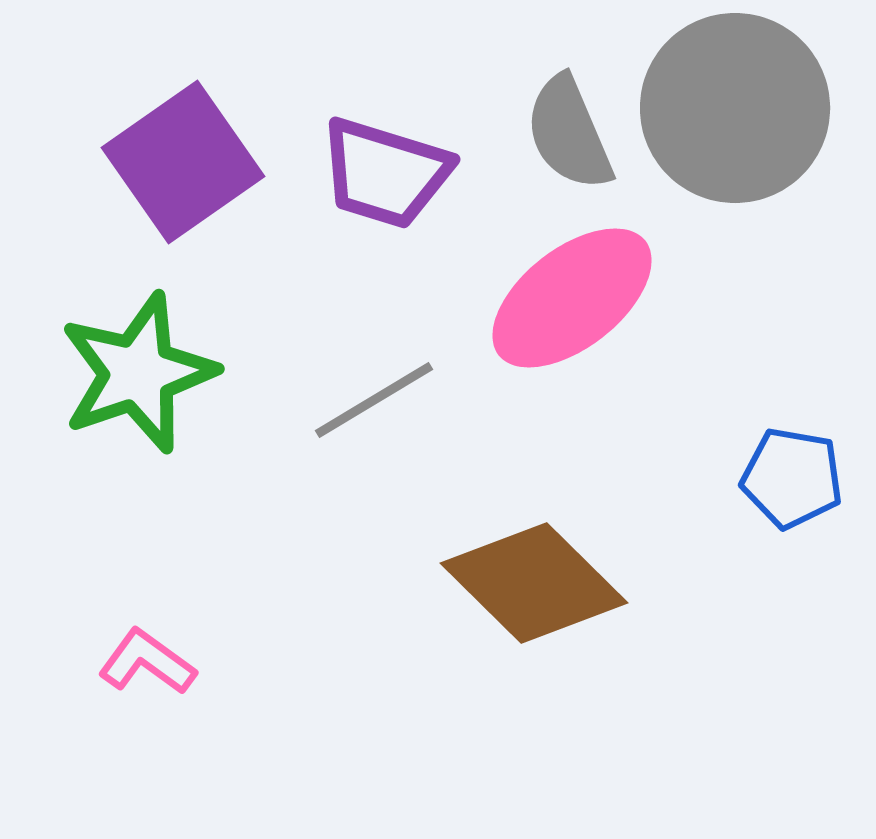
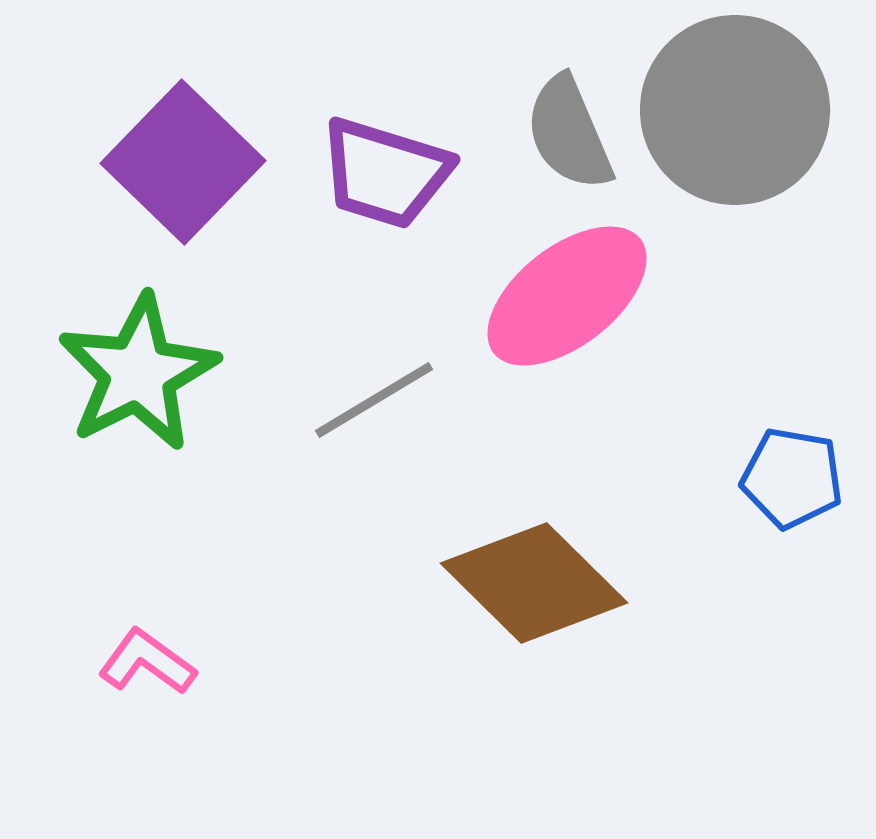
gray circle: moved 2 px down
purple square: rotated 11 degrees counterclockwise
pink ellipse: moved 5 px left, 2 px up
green star: rotated 8 degrees counterclockwise
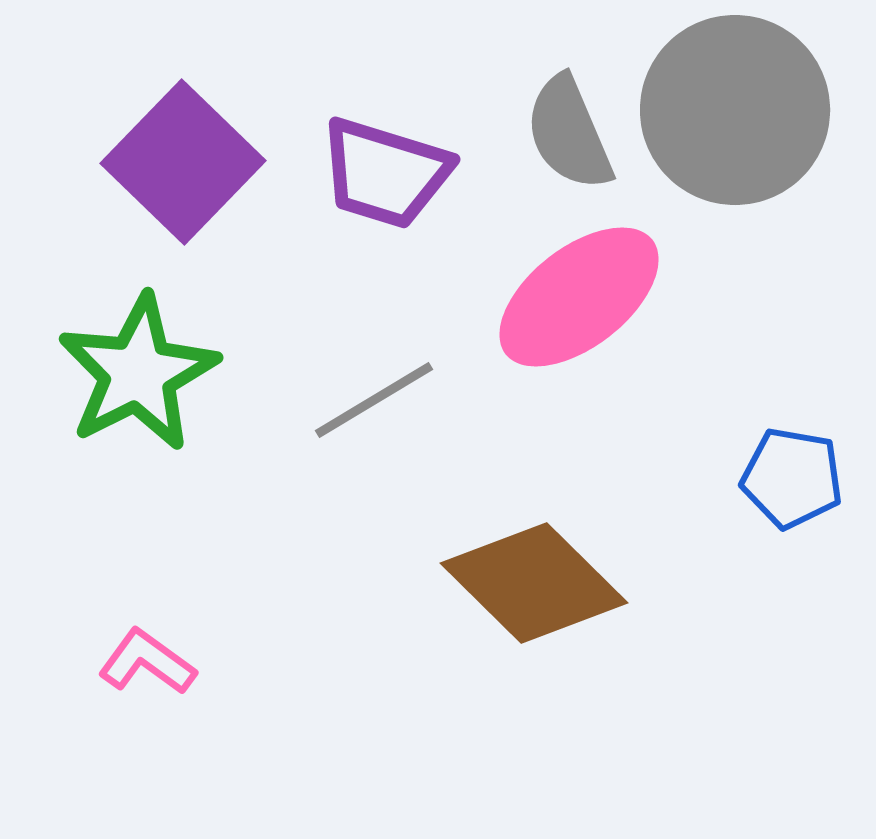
pink ellipse: moved 12 px right, 1 px down
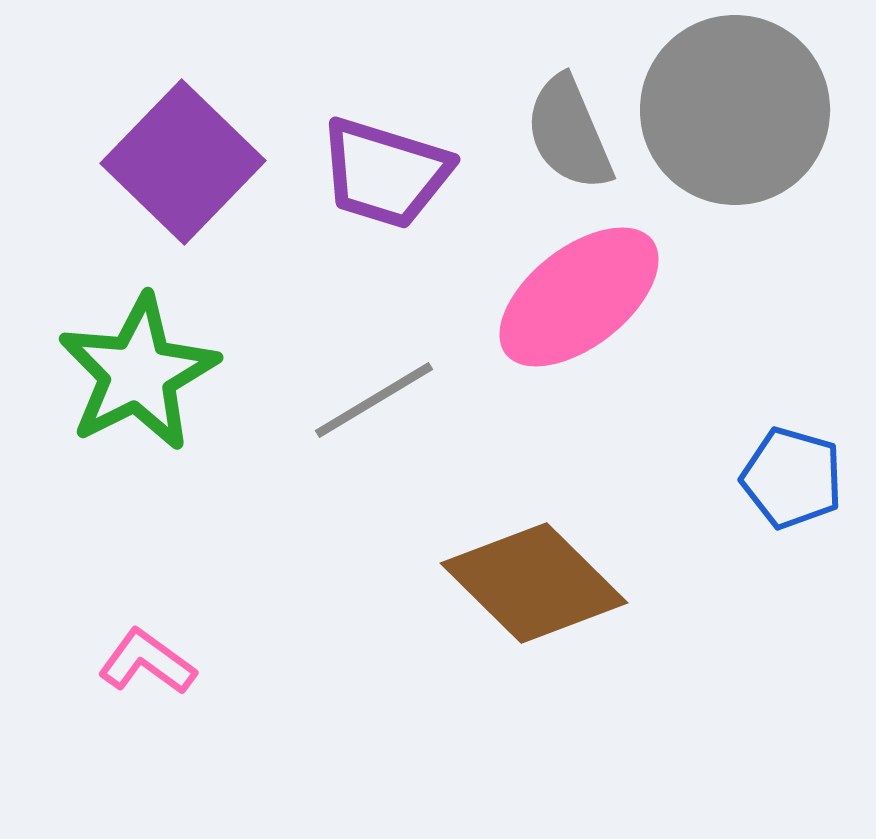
blue pentagon: rotated 6 degrees clockwise
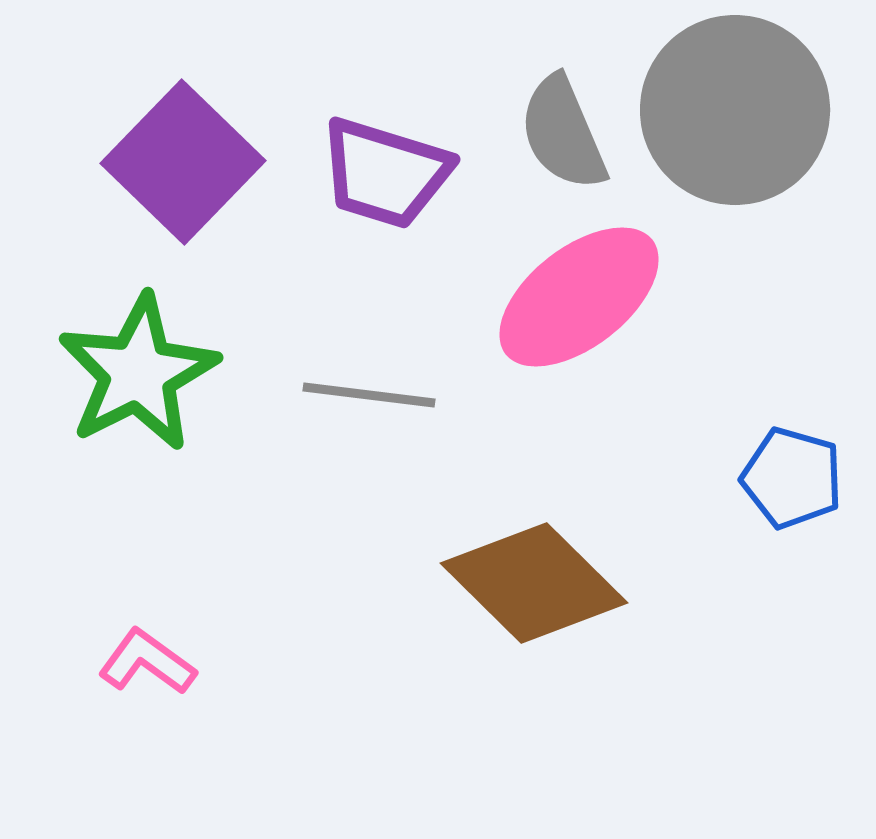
gray semicircle: moved 6 px left
gray line: moved 5 px left, 5 px up; rotated 38 degrees clockwise
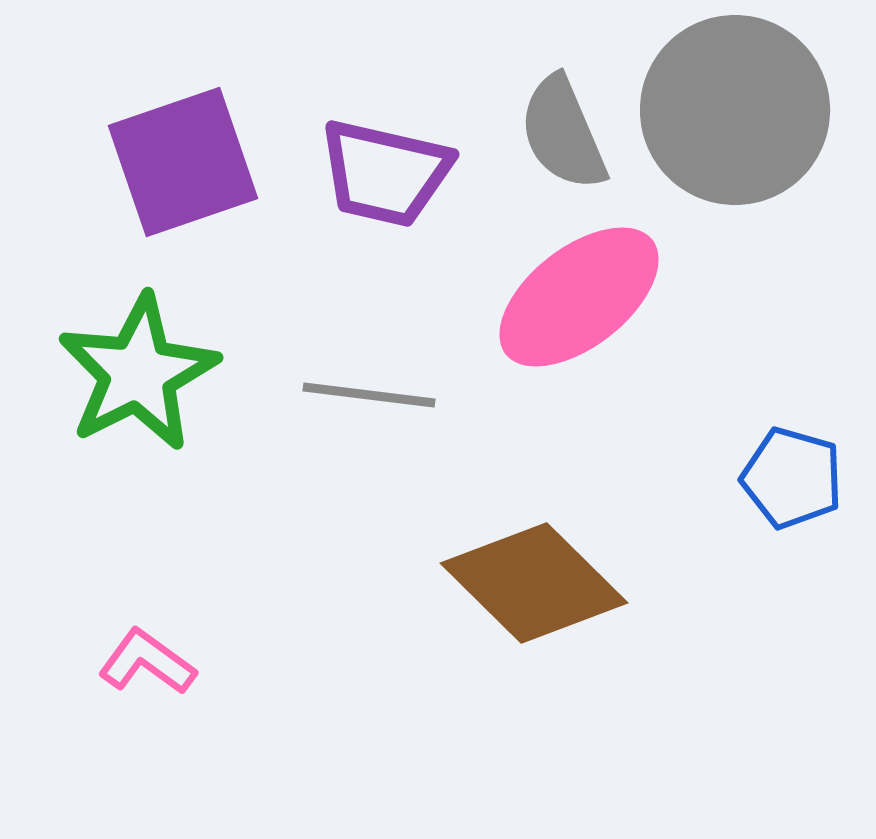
purple square: rotated 27 degrees clockwise
purple trapezoid: rotated 4 degrees counterclockwise
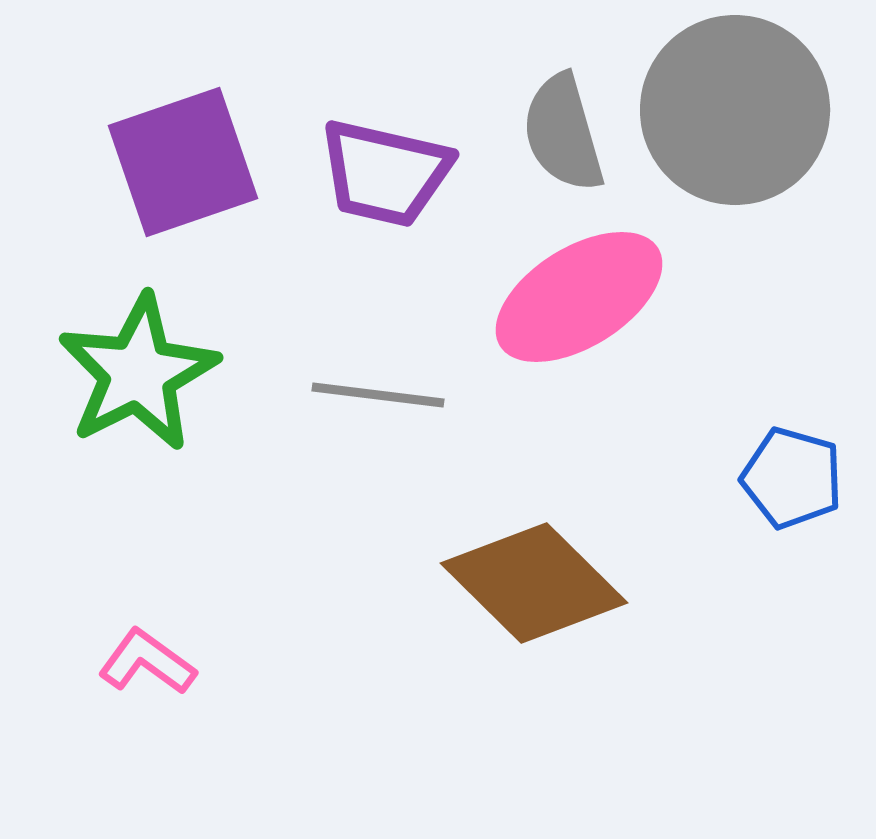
gray semicircle: rotated 7 degrees clockwise
pink ellipse: rotated 6 degrees clockwise
gray line: moved 9 px right
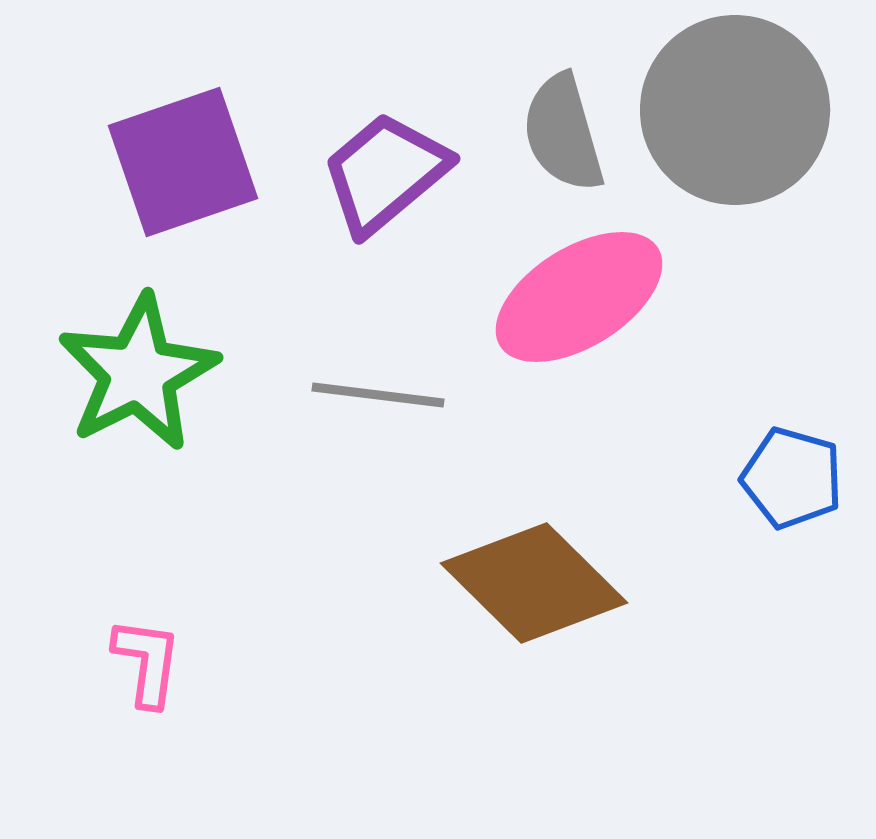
purple trapezoid: rotated 127 degrees clockwise
pink L-shape: rotated 62 degrees clockwise
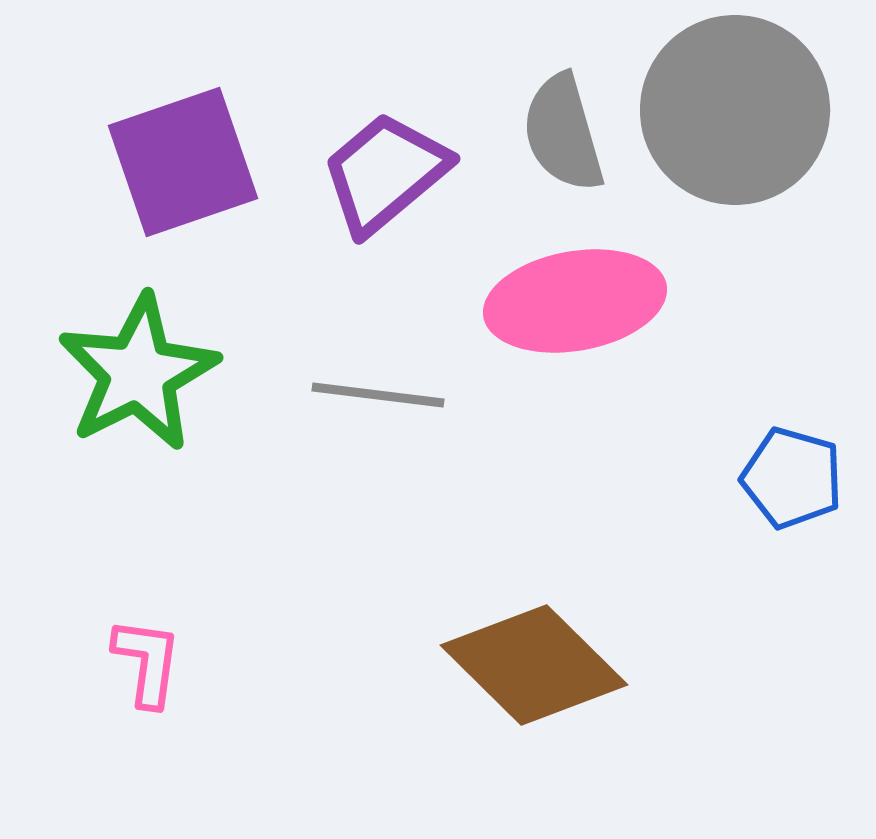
pink ellipse: moved 4 px left, 4 px down; rotated 22 degrees clockwise
brown diamond: moved 82 px down
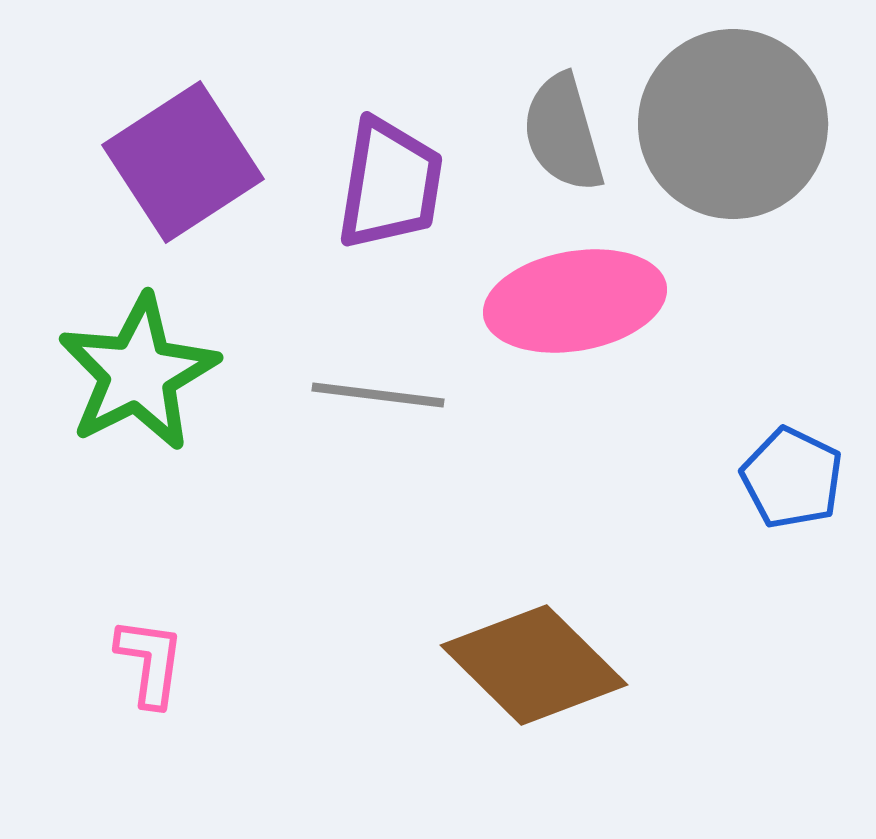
gray circle: moved 2 px left, 14 px down
purple square: rotated 14 degrees counterclockwise
purple trapezoid: moved 5 px right, 11 px down; rotated 139 degrees clockwise
blue pentagon: rotated 10 degrees clockwise
pink L-shape: moved 3 px right
